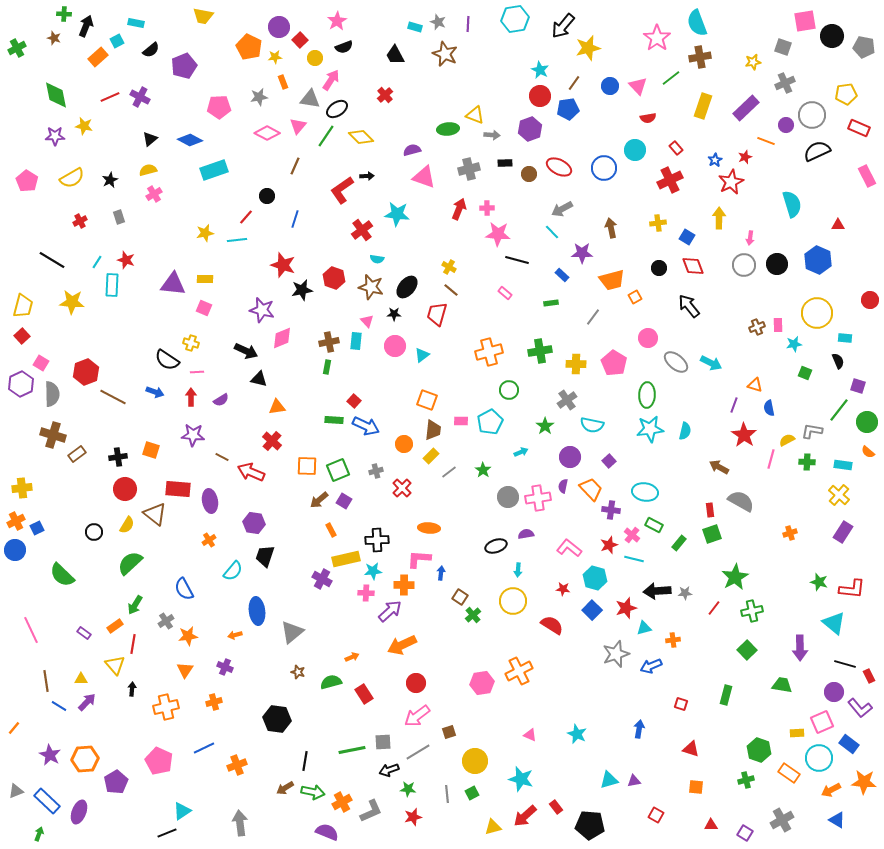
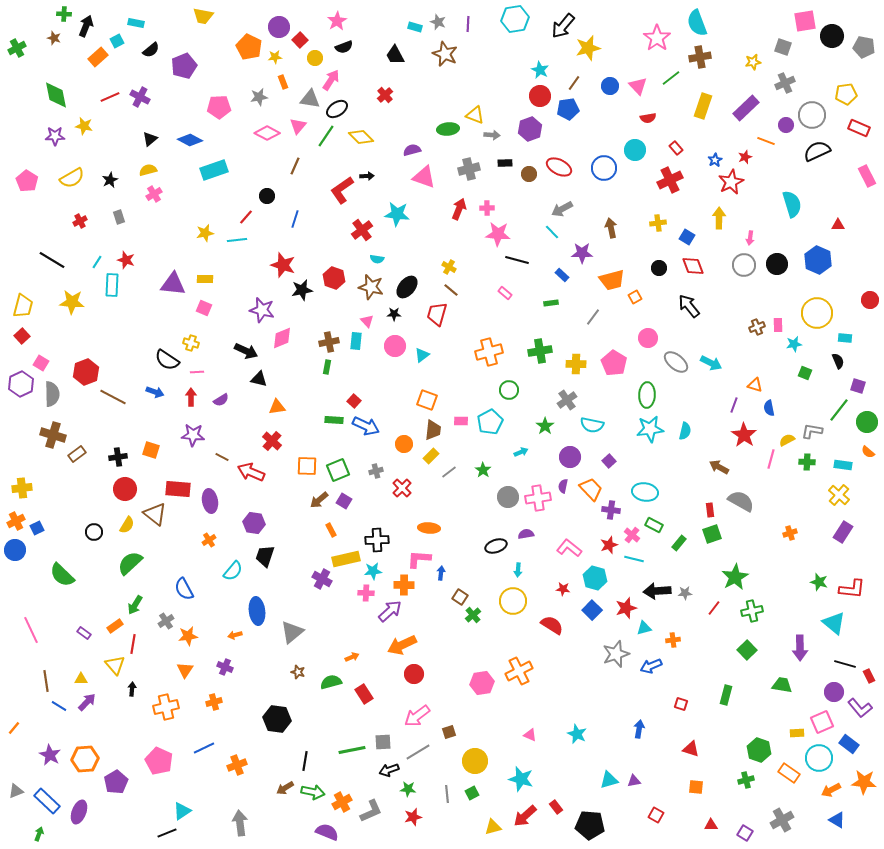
red circle at (416, 683): moved 2 px left, 9 px up
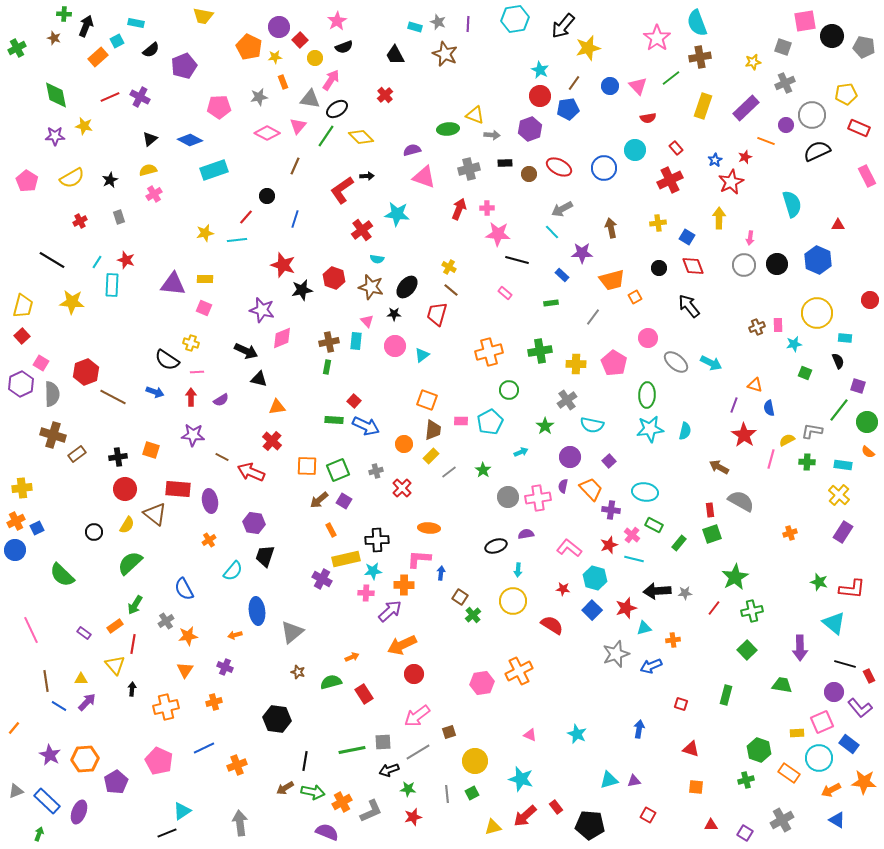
red square at (656, 815): moved 8 px left
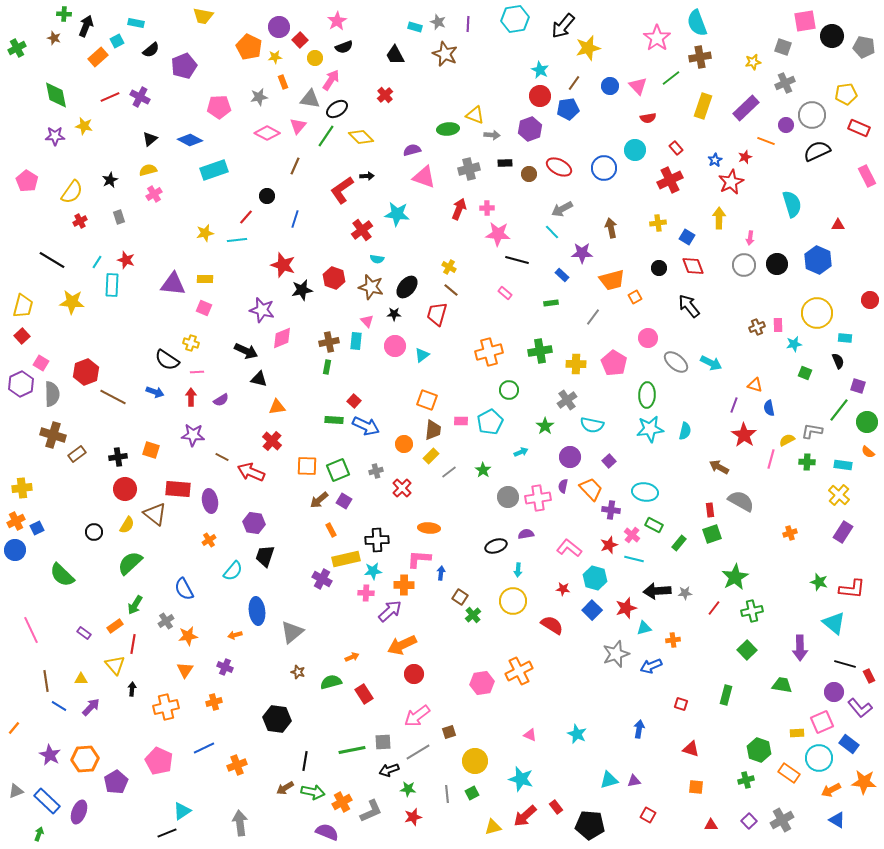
yellow semicircle at (72, 178): moved 14 px down; rotated 25 degrees counterclockwise
purple arrow at (87, 702): moved 4 px right, 5 px down
purple square at (745, 833): moved 4 px right, 12 px up; rotated 14 degrees clockwise
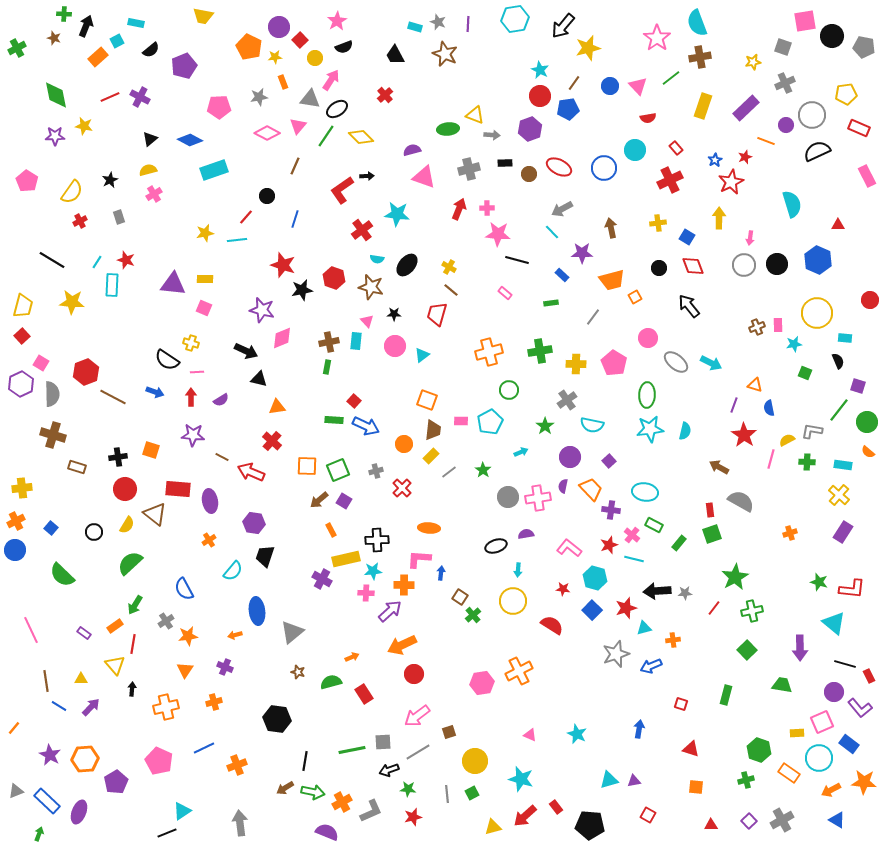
black ellipse at (407, 287): moved 22 px up
brown rectangle at (77, 454): moved 13 px down; rotated 54 degrees clockwise
blue square at (37, 528): moved 14 px right; rotated 24 degrees counterclockwise
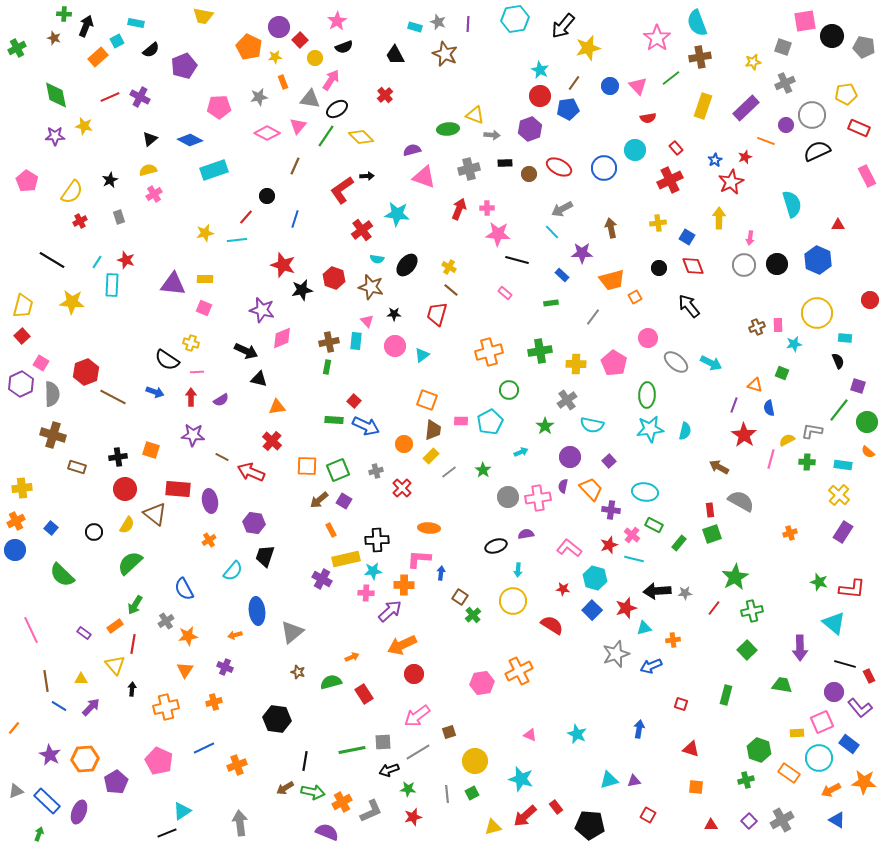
green square at (805, 373): moved 23 px left
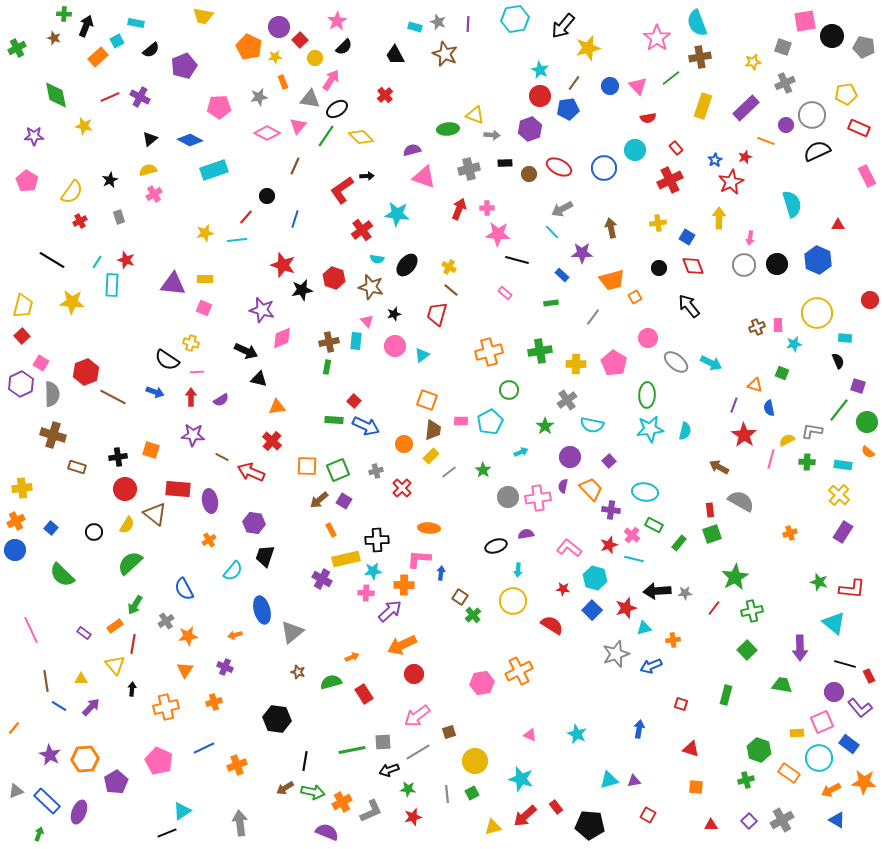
black semicircle at (344, 47): rotated 24 degrees counterclockwise
purple star at (55, 136): moved 21 px left
black star at (394, 314): rotated 16 degrees counterclockwise
blue ellipse at (257, 611): moved 5 px right, 1 px up; rotated 8 degrees counterclockwise
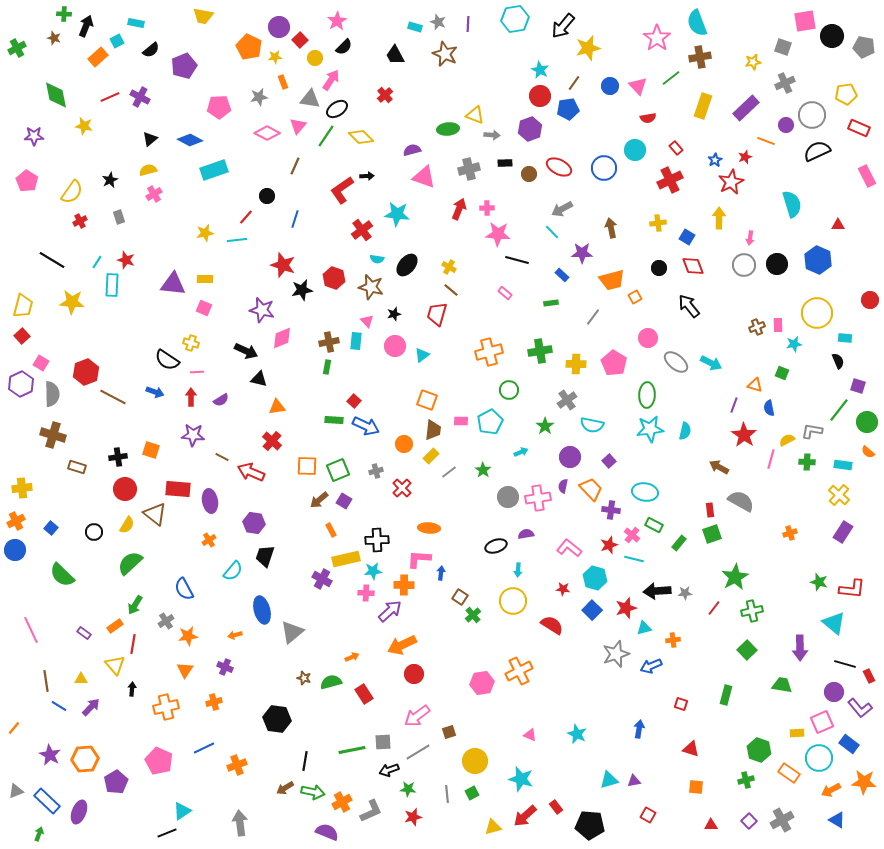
brown star at (298, 672): moved 6 px right, 6 px down
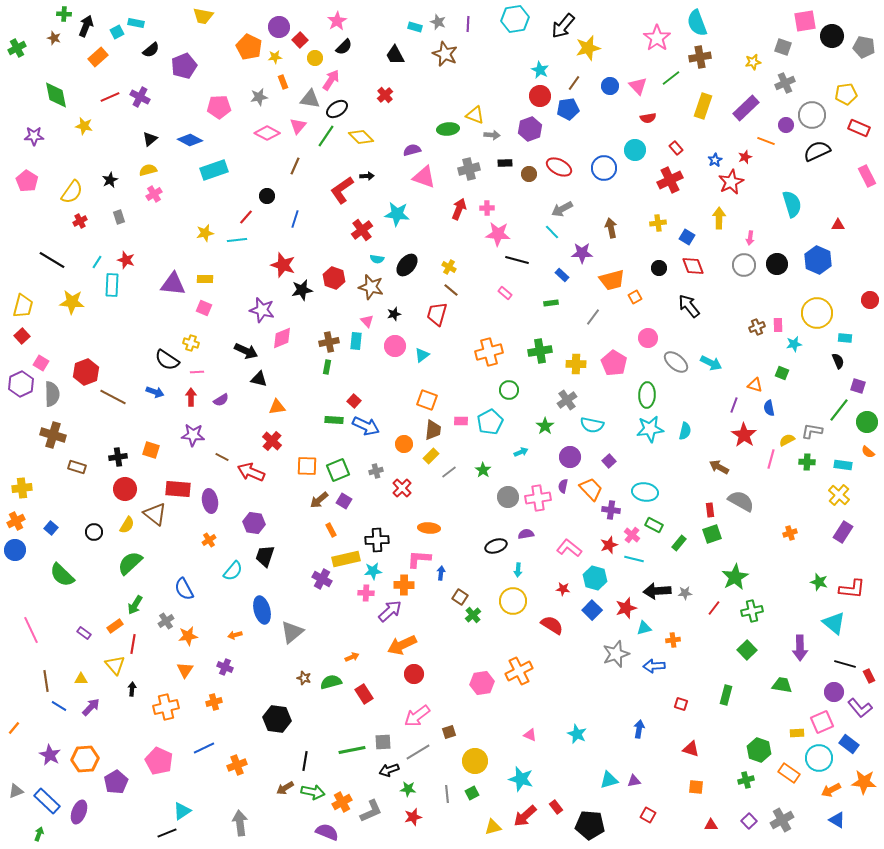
cyan square at (117, 41): moved 9 px up
blue arrow at (651, 666): moved 3 px right; rotated 20 degrees clockwise
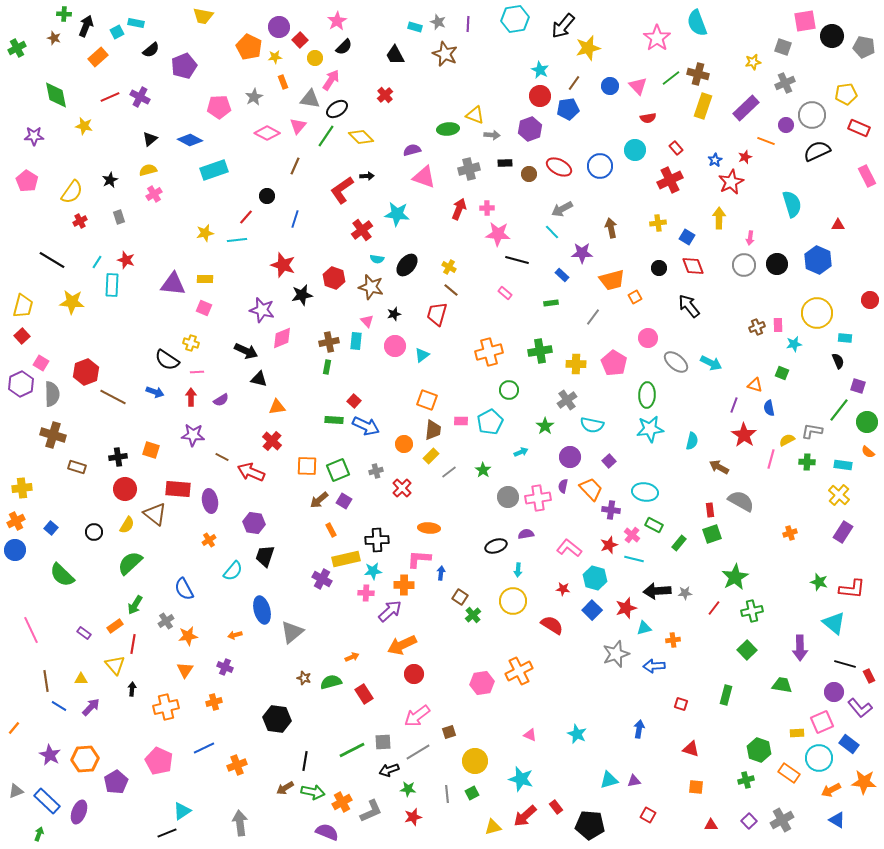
brown cross at (700, 57): moved 2 px left, 17 px down; rotated 25 degrees clockwise
gray star at (259, 97): moved 5 px left; rotated 18 degrees counterclockwise
blue circle at (604, 168): moved 4 px left, 2 px up
black star at (302, 290): moved 5 px down
cyan semicircle at (685, 431): moved 7 px right, 10 px down
green line at (352, 750): rotated 16 degrees counterclockwise
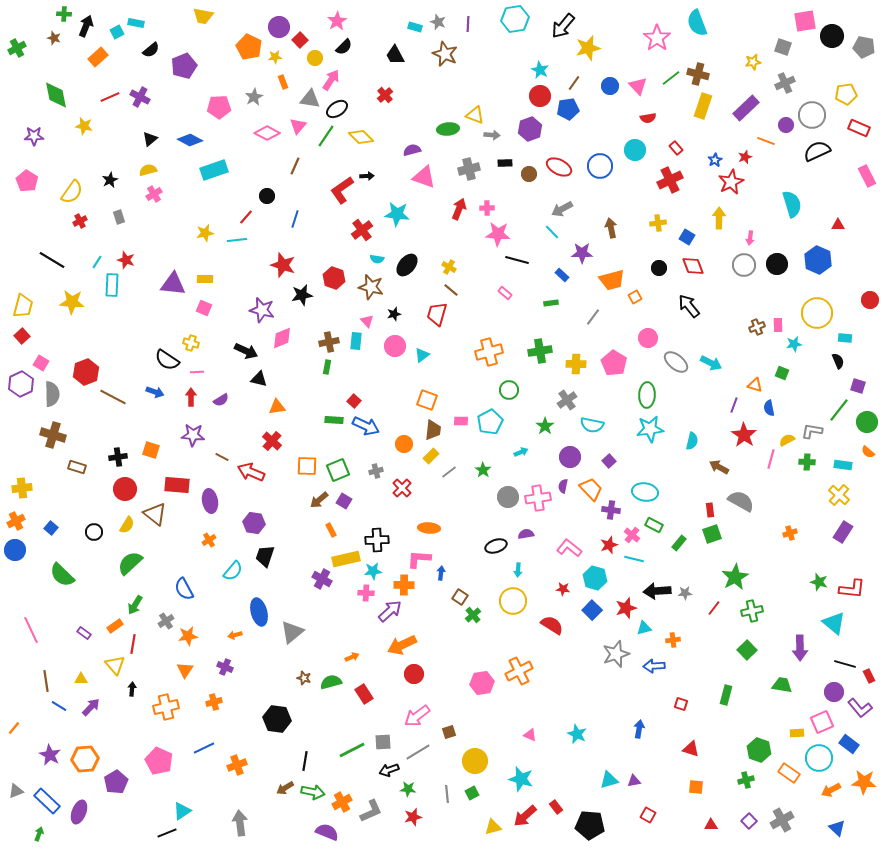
red rectangle at (178, 489): moved 1 px left, 4 px up
blue ellipse at (262, 610): moved 3 px left, 2 px down
blue triangle at (837, 820): moved 8 px down; rotated 12 degrees clockwise
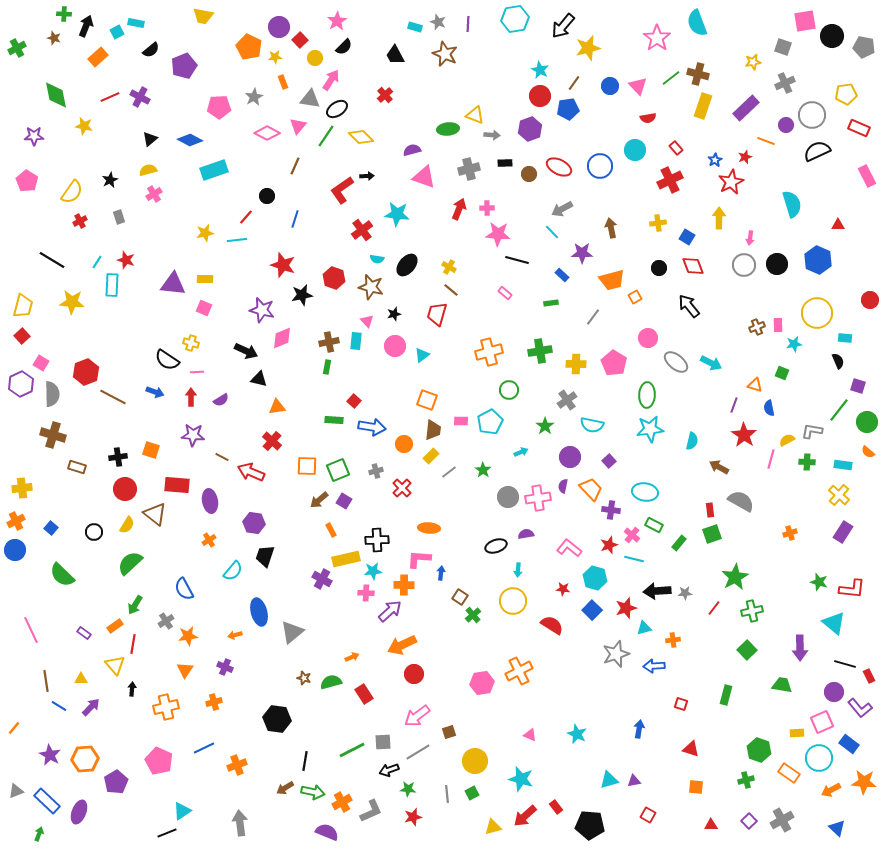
blue arrow at (366, 426): moved 6 px right, 1 px down; rotated 16 degrees counterclockwise
